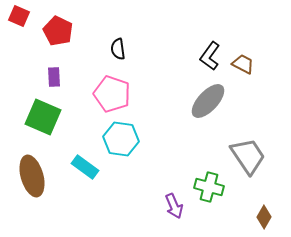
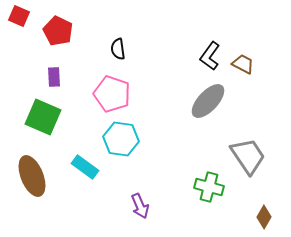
brown ellipse: rotated 6 degrees counterclockwise
purple arrow: moved 34 px left
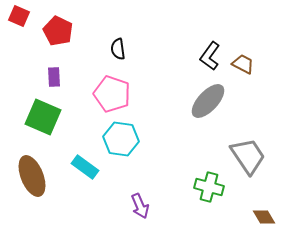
brown diamond: rotated 60 degrees counterclockwise
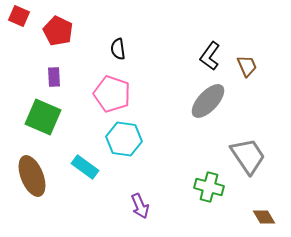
brown trapezoid: moved 4 px right, 2 px down; rotated 40 degrees clockwise
cyan hexagon: moved 3 px right
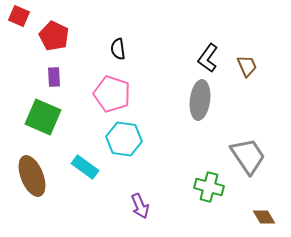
red pentagon: moved 4 px left, 5 px down
black L-shape: moved 2 px left, 2 px down
gray ellipse: moved 8 px left, 1 px up; rotated 36 degrees counterclockwise
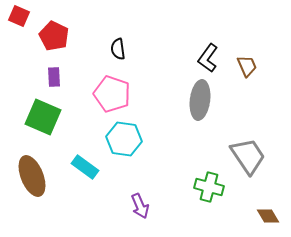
brown diamond: moved 4 px right, 1 px up
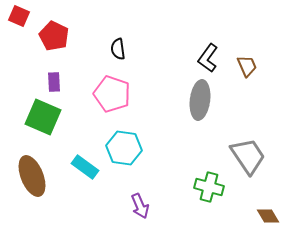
purple rectangle: moved 5 px down
cyan hexagon: moved 9 px down
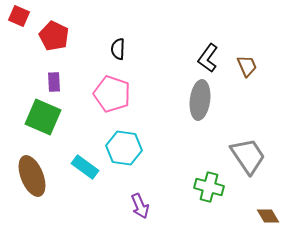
black semicircle: rotated 10 degrees clockwise
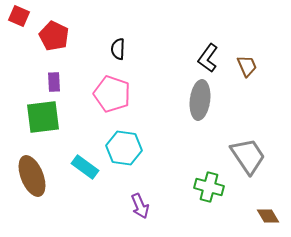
green square: rotated 30 degrees counterclockwise
